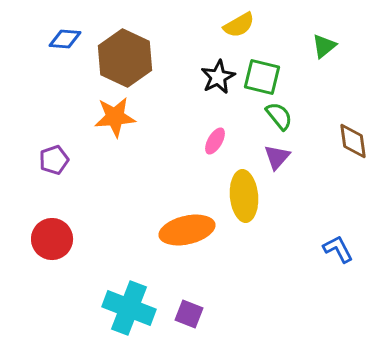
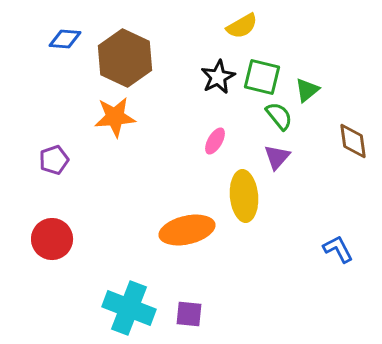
yellow semicircle: moved 3 px right, 1 px down
green triangle: moved 17 px left, 44 px down
purple square: rotated 16 degrees counterclockwise
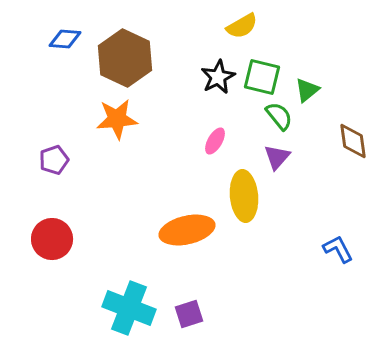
orange star: moved 2 px right, 2 px down
purple square: rotated 24 degrees counterclockwise
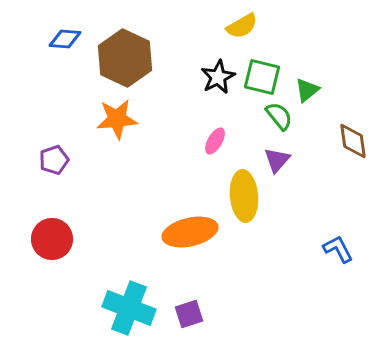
purple triangle: moved 3 px down
orange ellipse: moved 3 px right, 2 px down
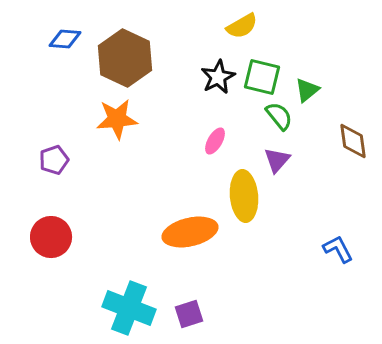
red circle: moved 1 px left, 2 px up
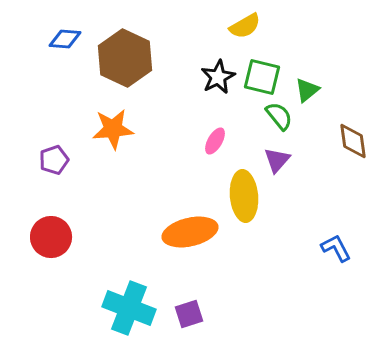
yellow semicircle: moved 3 px right
orange star: moved 4 px left, 10 px down
blue L-shape: moved 2 px left, 1 px up
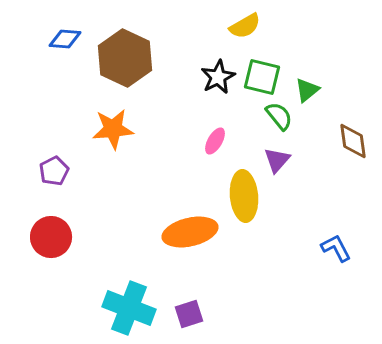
purple pentagon: moved 11 px down; rotated 8 degrees counterclockwise
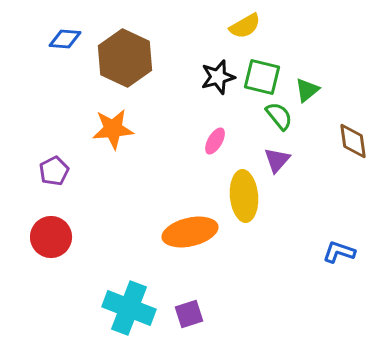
black star: rotated 12 degrees clockwise
blue L-shape: moved 3 px right, 4 px down; rotated 44 degrees counterclockwise
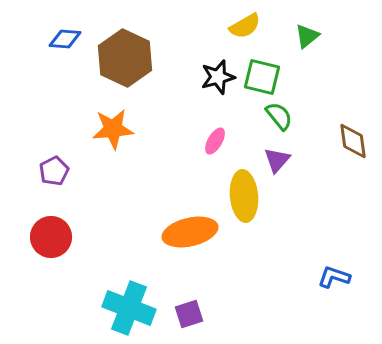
green triangle: moved 54 px up
blue L-shape: moved 5 px left, 25 px down
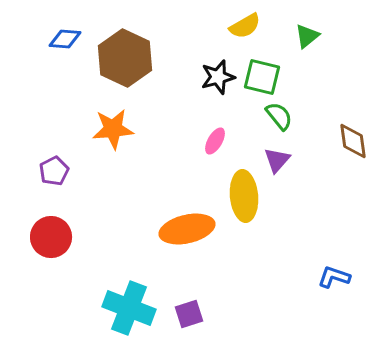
orange ellipse: moved 3 px left, 3 px up
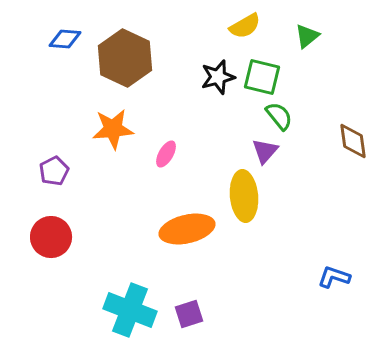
pink ellipse: moved 49 px left, 13 px down
purple triangle: moved 12 px left, 9 px up
cyan cross: moved 1 px right, 2 px down
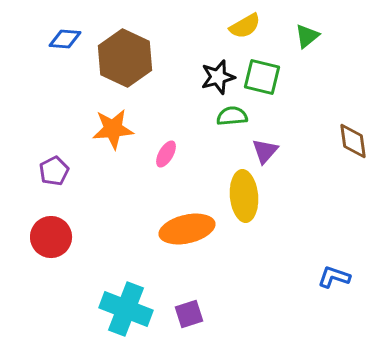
green semicircle: moved 47 px left; rotated 56 degrees counterclockwise
cyan cross: moved 4 px left, 1 px up
